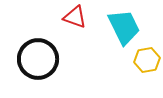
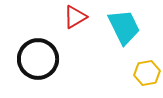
red triangle: rotated 50 degrees counterclockwise
yellow hexagon: moved 13 px down
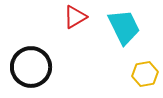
black circle: moved 7 px left, 8 px down
yellow hexagon: moved 2 px left, 1 px down
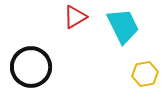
cyan trapezoid: moved 1 px left, 1 px up
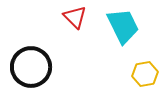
red triangle: rotated 45 degrees counterclockwise
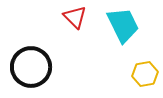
cyan trapezoid: moved 1 px up
